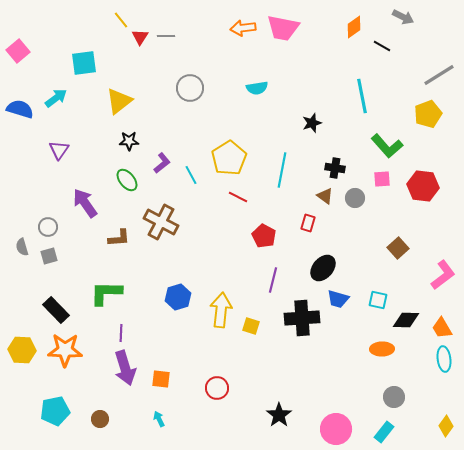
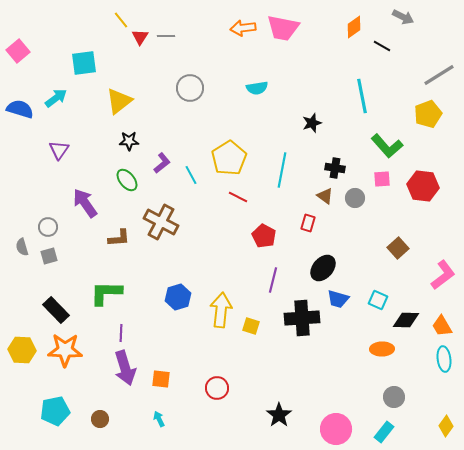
cyan square at (378, 300): rotated 12 degrees clockwise
orange trapezoid at (442, 328): moved 2 px up
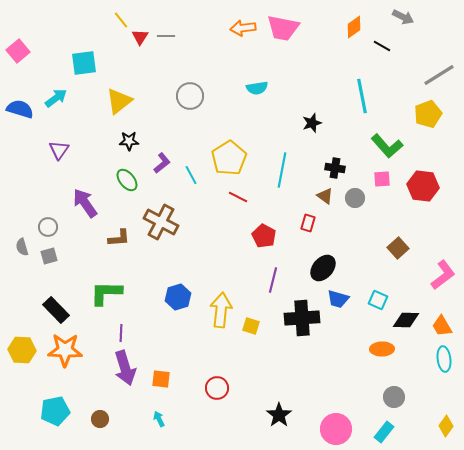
gray circle at (190, 88): moved 8 px down
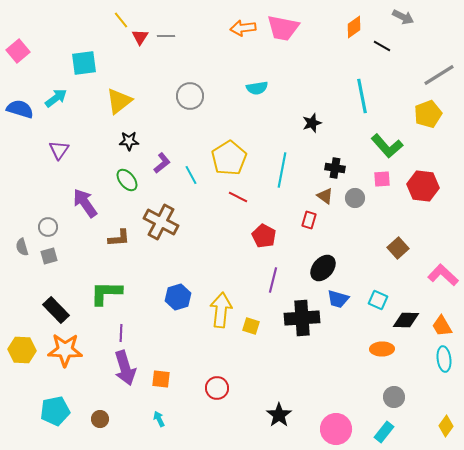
red rectangle at (308, 223): moved 1 px right, 3 px up
pink L-shape at (443, 275): rotated 100 degrees counterclockwise
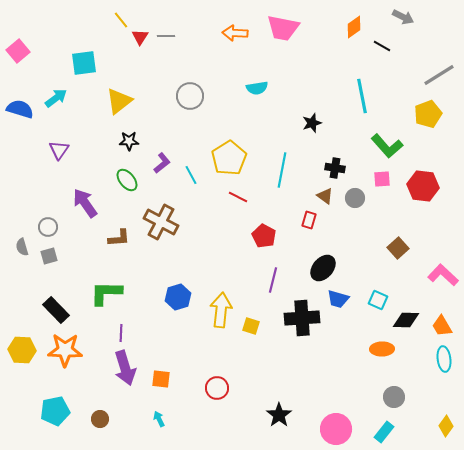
orange arrow at (243, 28): moved 8 px left, 5 px down; rotated 10 degrees clockwise
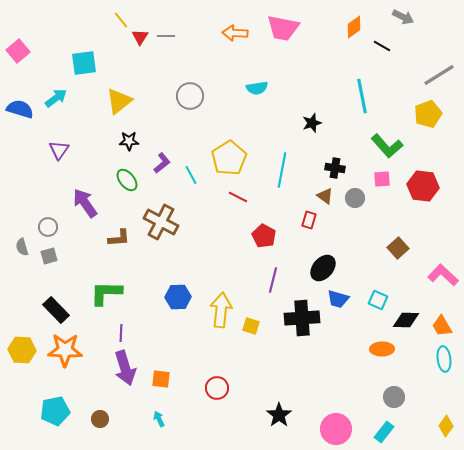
blue hexagon at (178, 297): rotated 15 degrees clockwise
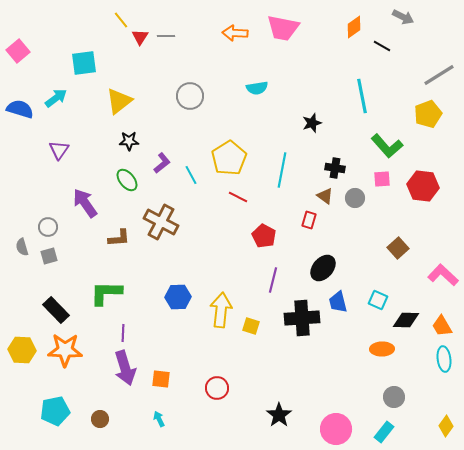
blue trapezoid at (338, 299): moved 3 px down; rotated 60 degrees clockwise
purple line at (121, 333): moved 2 px right
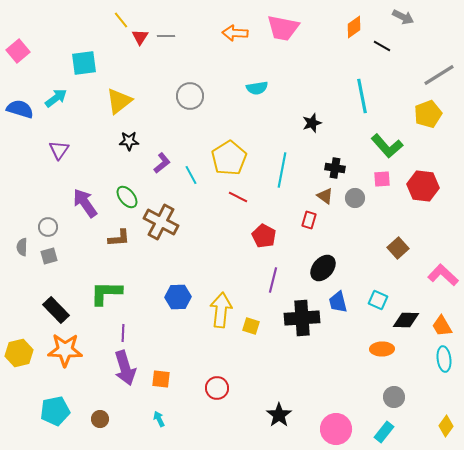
green ellipse at (127, 180): moved 17 px down
gray semicircle at (22, 247): rotated 18 degrees clockwise
yellow hexagon at (22, 350): moved 3 px left, 3 px down; rotated 16 degrees counterclockwise
